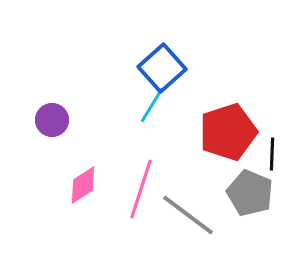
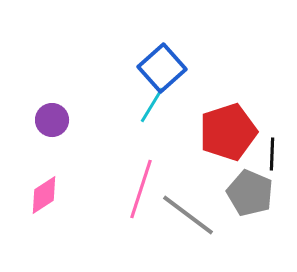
pink diamond: moved 39 px left, 10 px down
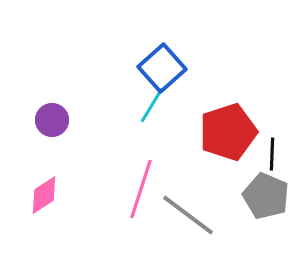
gray pentagon: moved 16 px right, 3 px down
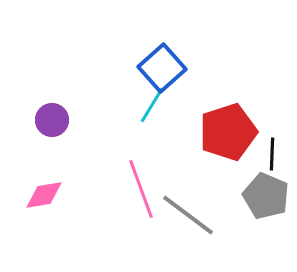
pink line: rotated 38 degrees counterclockwise
pink diamond: rotated 24 degrees clockwise
